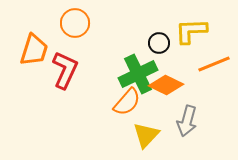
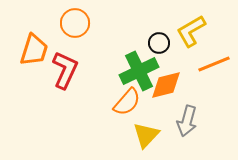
yellow L-shape: rotated 28 degrees counterclockwise
green cross: moved 1 px right, 3 px up
orange diamond: rotated 40 degrees counterclockwise
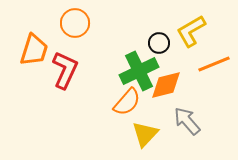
gray arrow: rotated 124 degrees clockwise
yellow triangle: moved 1 px left, 1 px up
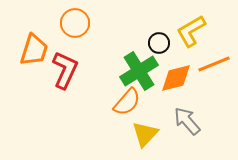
green cross: rotated 6 degrees counterclockwise
orange diamond: moved 10 px right, 7 px up
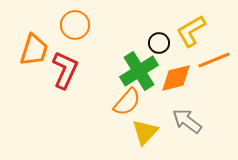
orange circle: moved 2 px down
orange line: moved 4 px up
gray arrow: rotated 12 degrees counterclockwise
yellow triangle: moved 2 px up
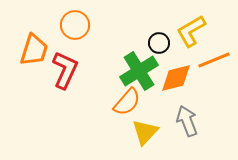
gray arrow: rotated 32 degrees clockwise
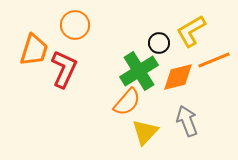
red L-shape: moved 1 px left, 1 px up
orange diamond: moved 2 px right, 1 px up
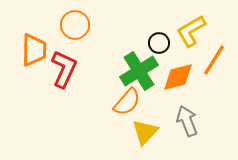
orange trapezoid: rotated 16 degrees counterclockwise
orange line: rotated 36 degrees counterclockwise
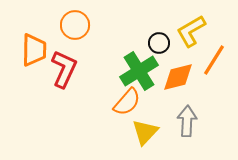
gray arrow: rotated 24 degrees clockwise
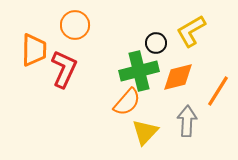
black circle: moved 3 px left
orange line: moved 4 px right, 31 px down
green cross: rotated 18 degrees clockwise
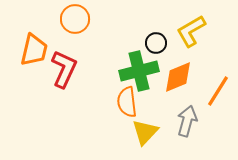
orange circle: moved 6 px up
orange trapezoid: rotated 12 degrees clockwise
orange diamond: rotated 8 degrees counterclockwise
orange semicircle: rotated 132 degrees clockwise
gray arrow: rotated 12 degrees clockwise
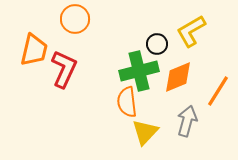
black circle: moved 1 px right, 1 px down
